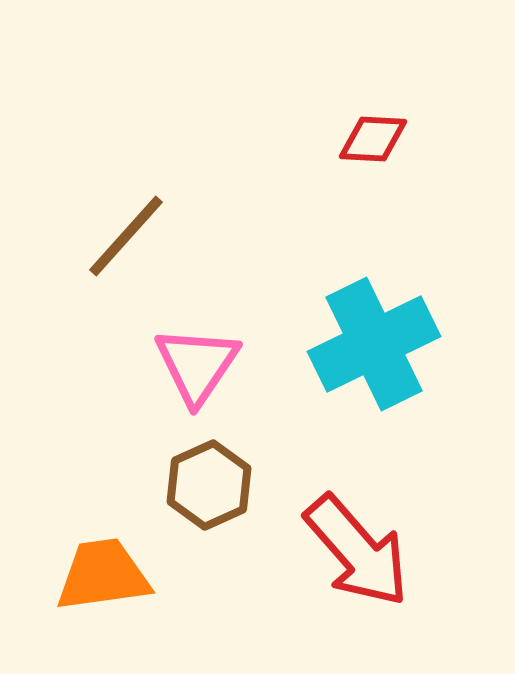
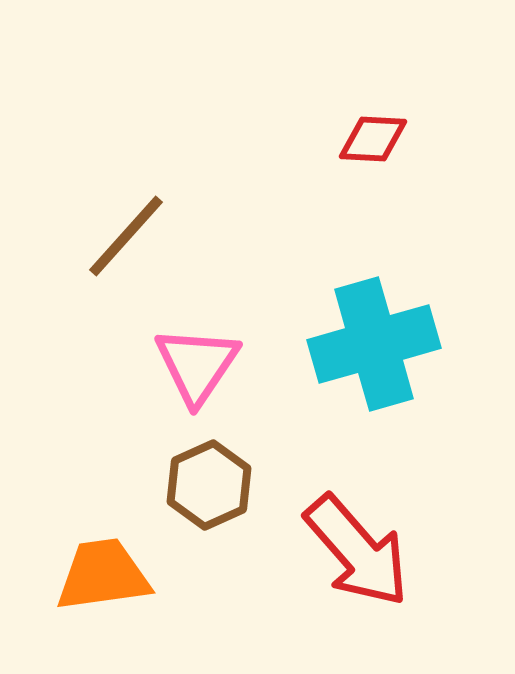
cyan cross: rotated 10 degrees clockwise
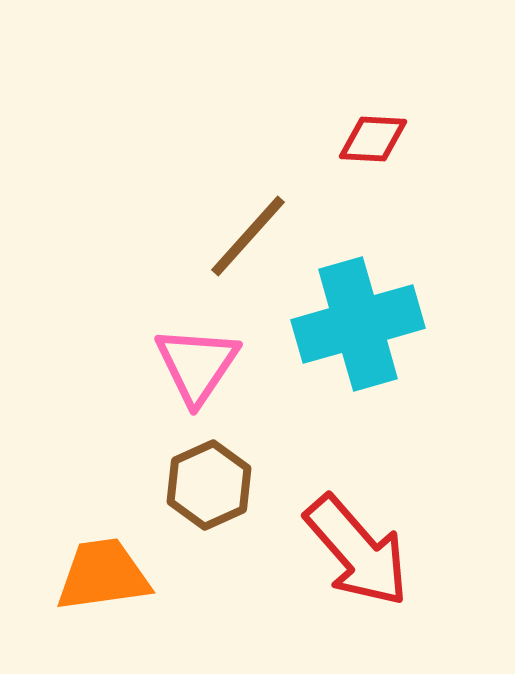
brown line: moved 122 px right
cyan cross: moved 16 px left, 20 px up
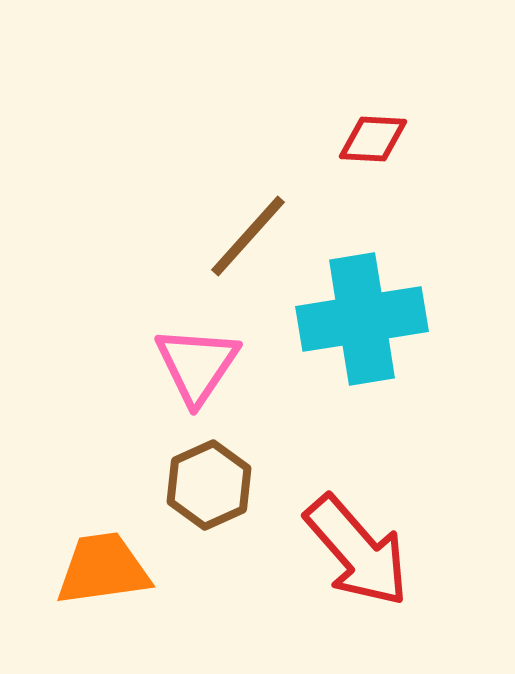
cyan cross: moved 4 px right, 5 px up; rotated 7 degrees clockwise
orange trapezoid: moved 6 px up
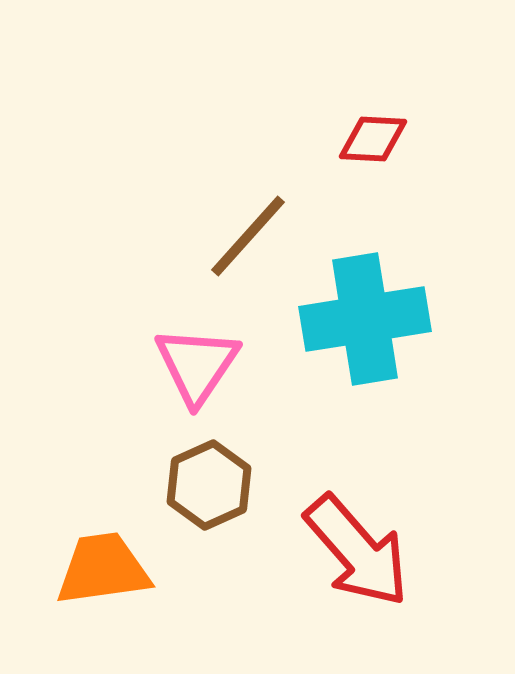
cyan cross: moved 3 px right
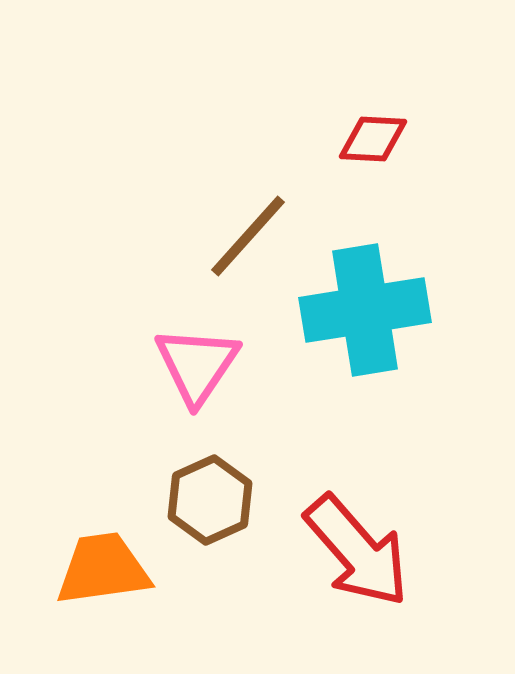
cyan cross: moved 9 px up
brown hexagon: moved 1 px right, 15 px down
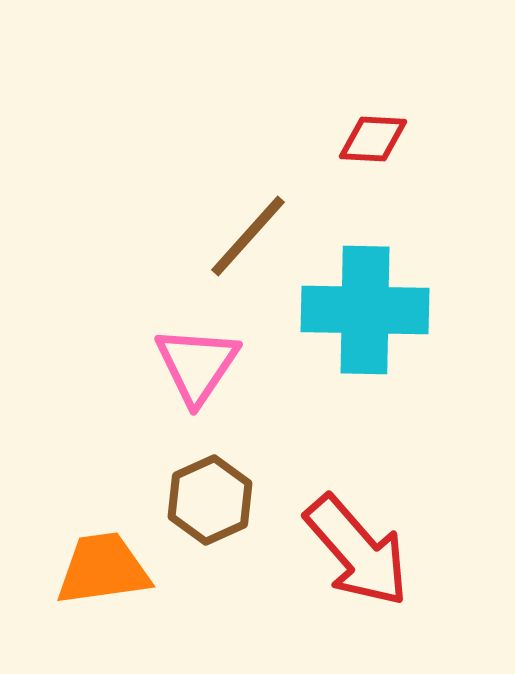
cyan cross: rotated 10 degrees clockwise
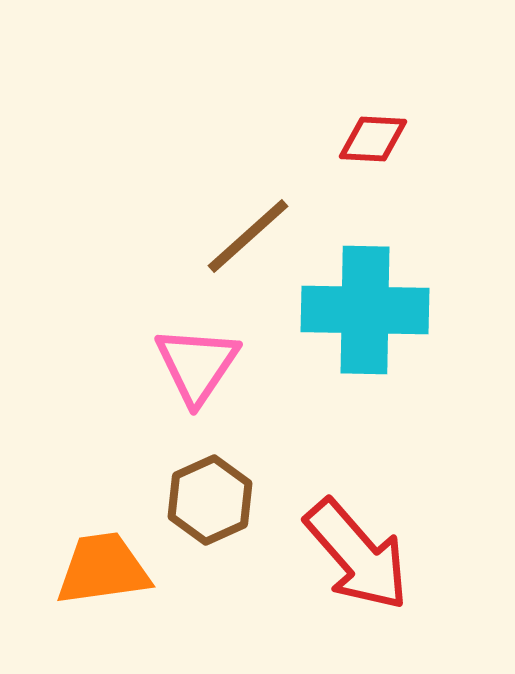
brown line: rotated 6 degrees clockwise
red arrow: moved 4 px down
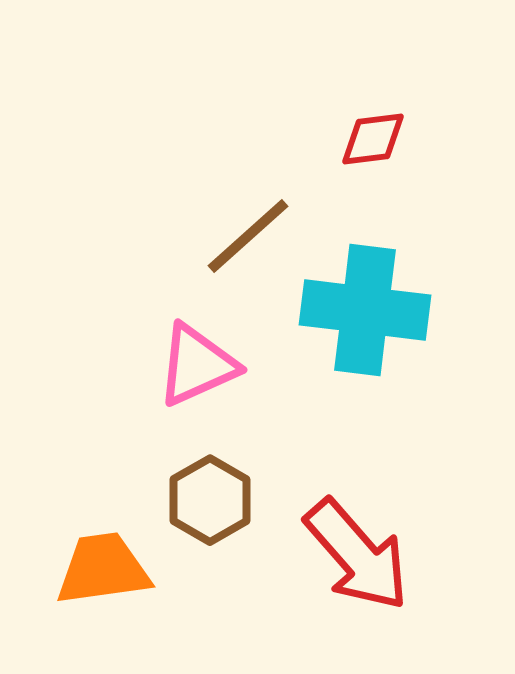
red diamond: rotated 10 degrees counterclockwise
cyan cross: rotated 6 degrees clockwise
pink triangle: rotated 32 degrees clockwise
brown hexagon: rotated 6 degrees counterclockwise
